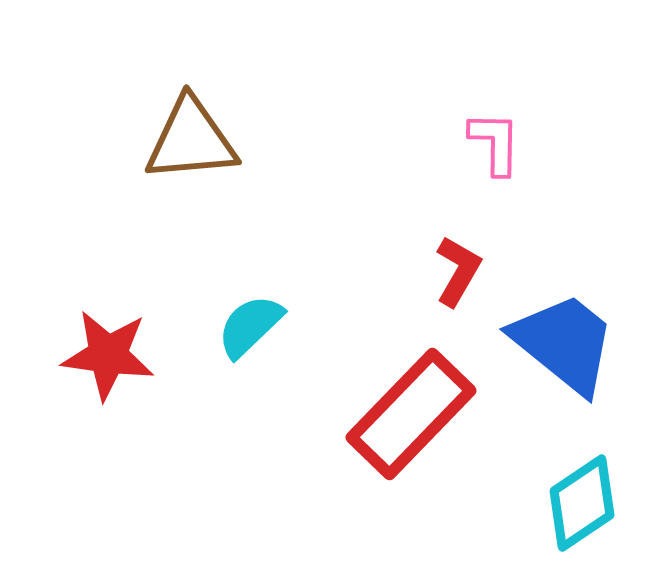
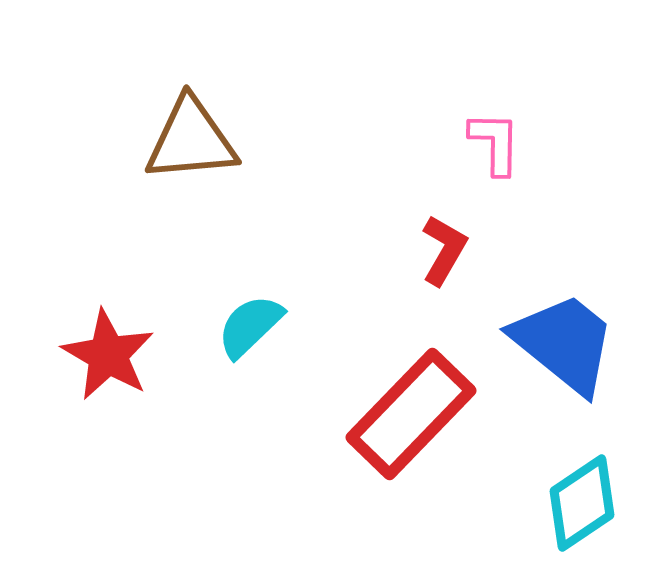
red L-shape: moved 14 px left, 21 px up
red star: rotated 22 degrees clockwise
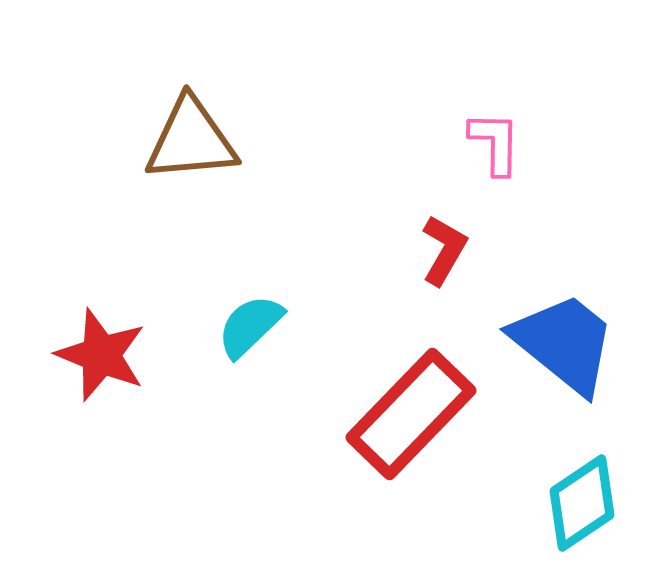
red star: moved 7 px left; rotated 8 degrees counterclockwise
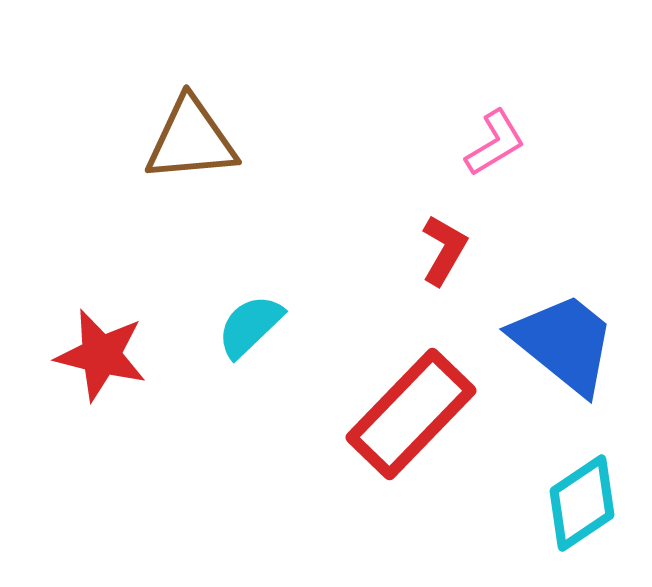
pink L-shape: rotated 58 degrees clockwise
red star: rotated 8 degrees counterclockwise
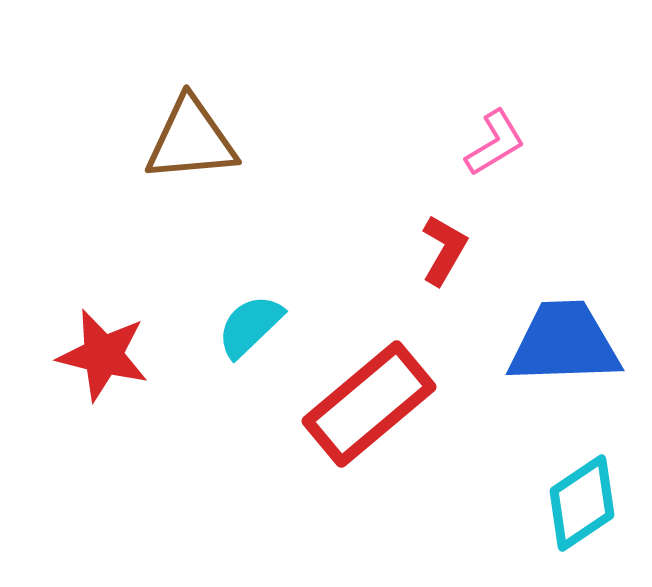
blue trapezoid: rotated 41 degrees counterclockwise
red star: moved 2 px right
red rectangle: moved 42 px left, 10 px up; rotated 6 degrees clockwise
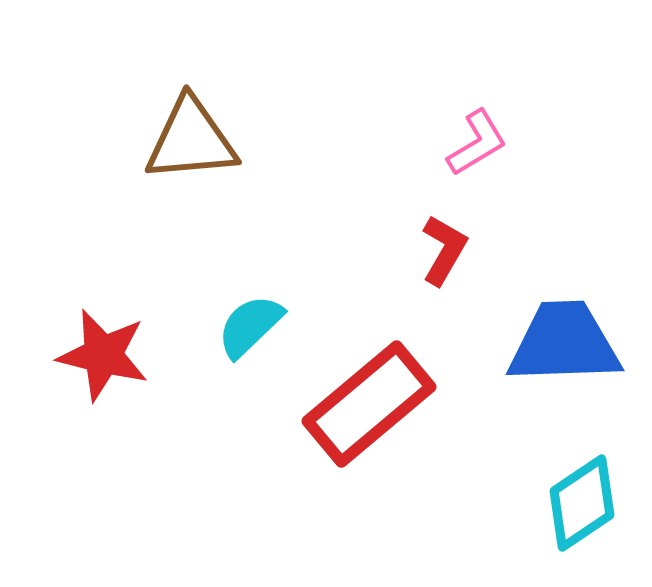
pink L-shape: moved 18 px left
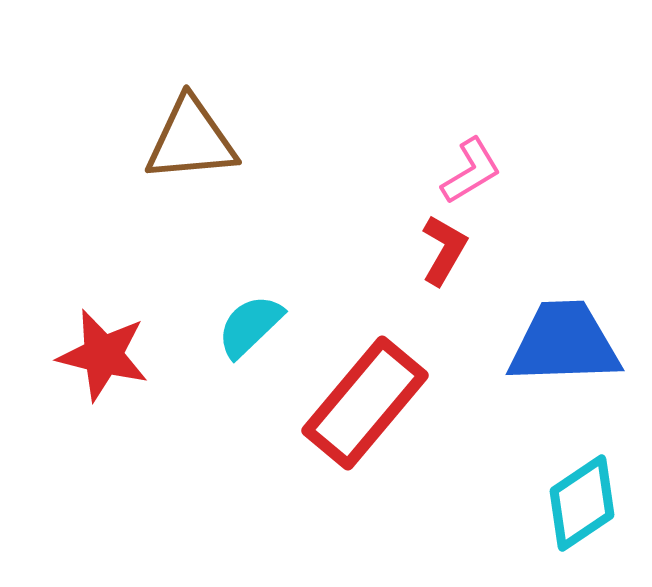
pink L-shape: moved 6 px left, 28 px down
red rectangle: moved 4 px left, 1 px up; rotated 10 degrees counterclockwise
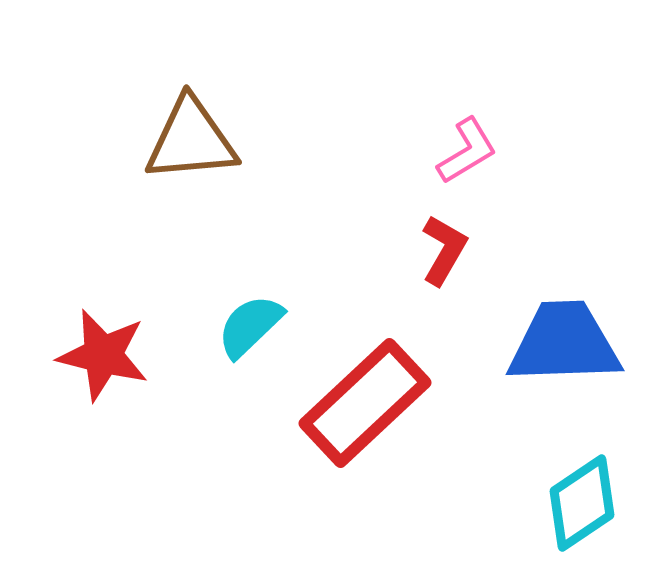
pink L-shape: moved 4 px left, 20 px up
red rectangle: rotated 7 degrees clockwise
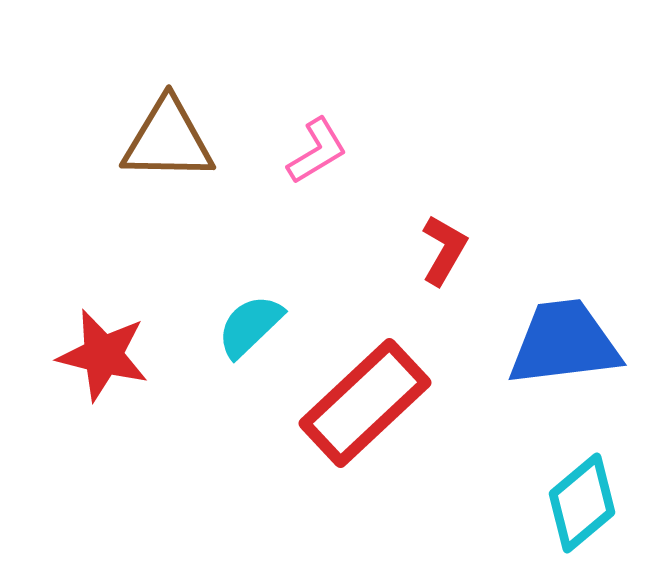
brown triangle: moved 23 px left; rotated 6 degrees clockwise
pink L-shape: moved 150 px left
blue trapezoid: rotated 5 degrees counterclockwise
cyan diamond: rotated 6 degrees counterclockwise
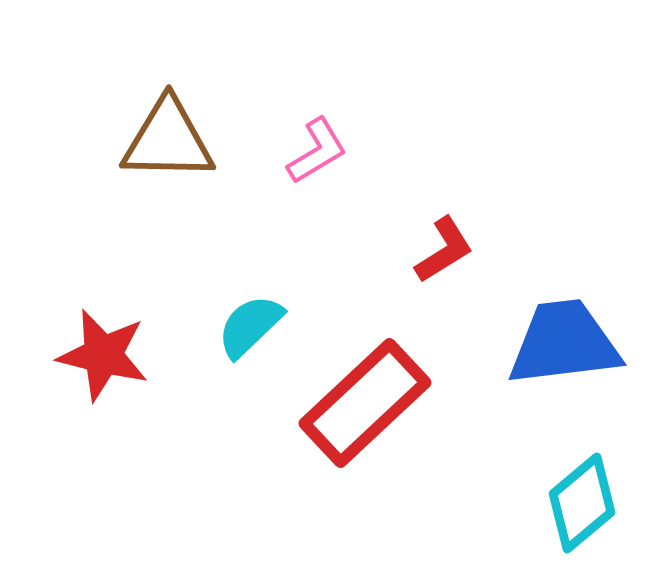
red L-shape: rotated 28 degrees clockwise
